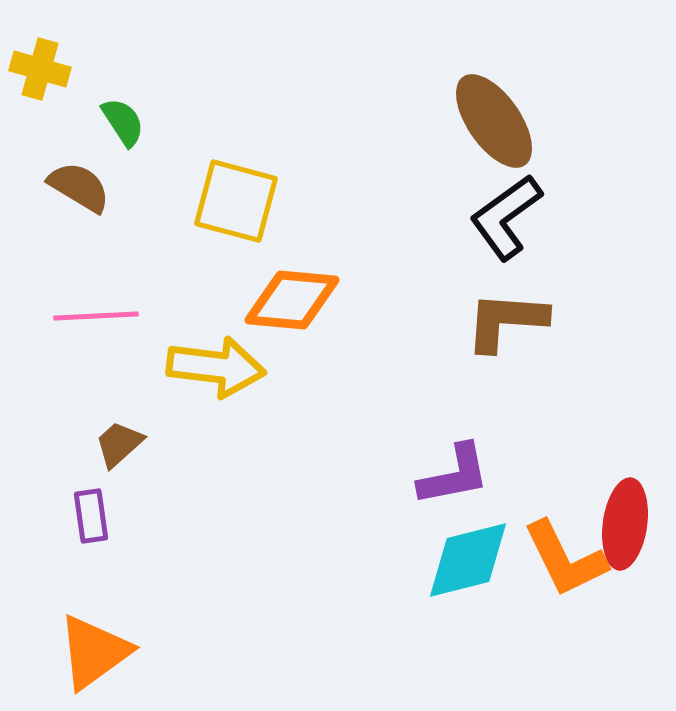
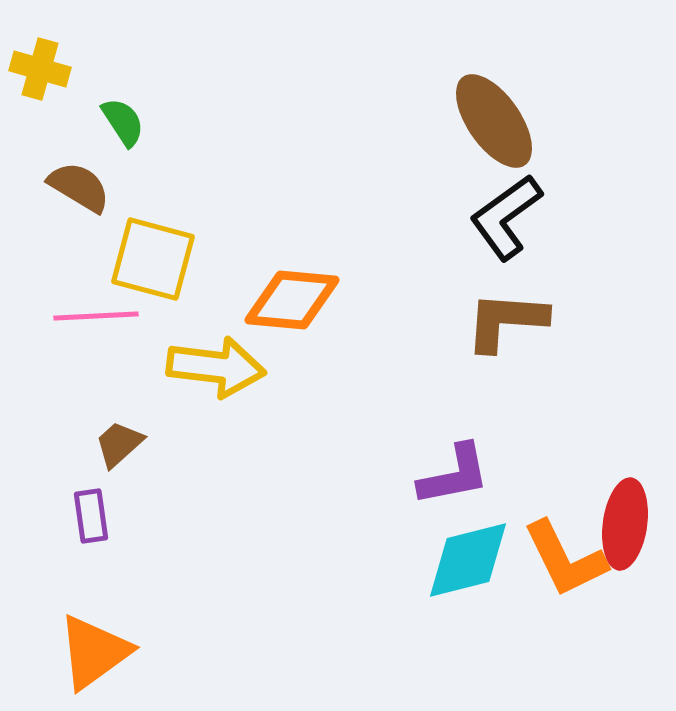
yellow square: moved 83 px left, 58 px down
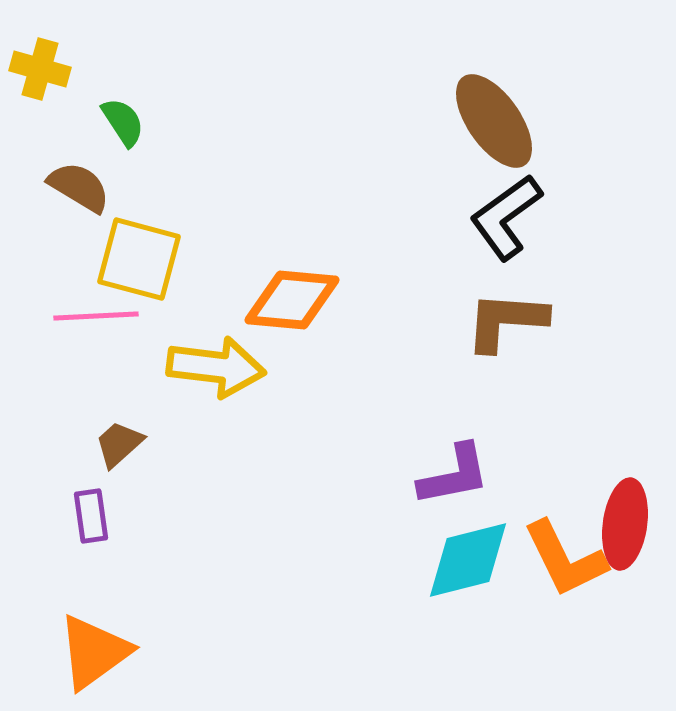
yellow square: moved 14 px left
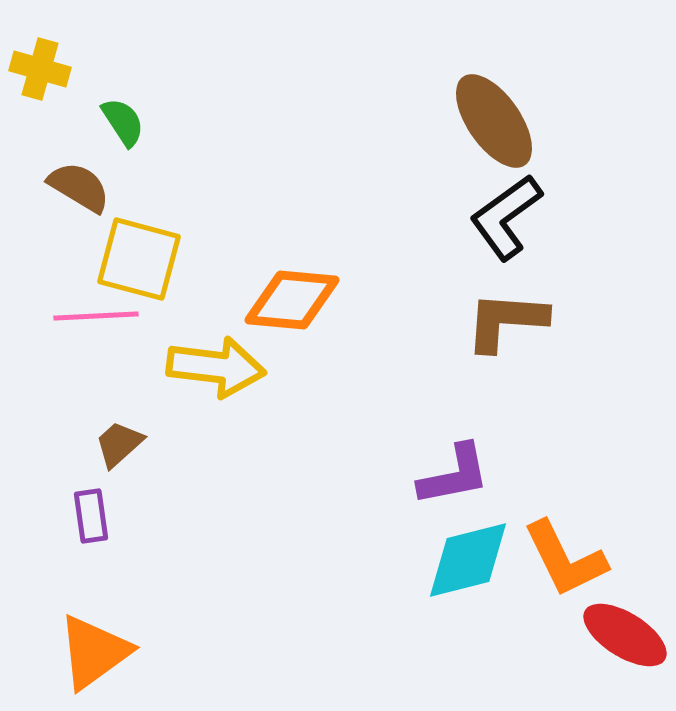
red ellipse: moved 111 px down; rotated 66 degrees counterclockwise
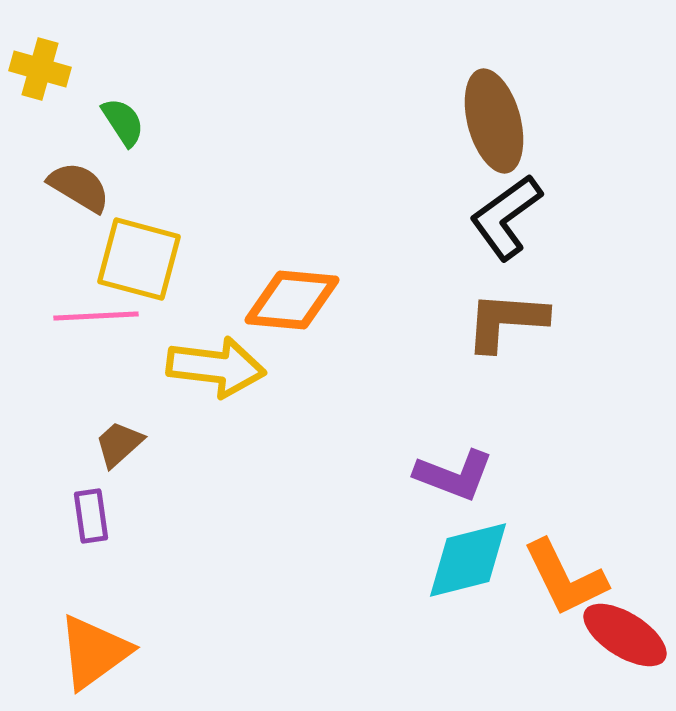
brown ellipse: rotated 20 degrees clockwise
purple L-shape: rotated 32 degrees clockwise
orange L-shape: moved 19 px down
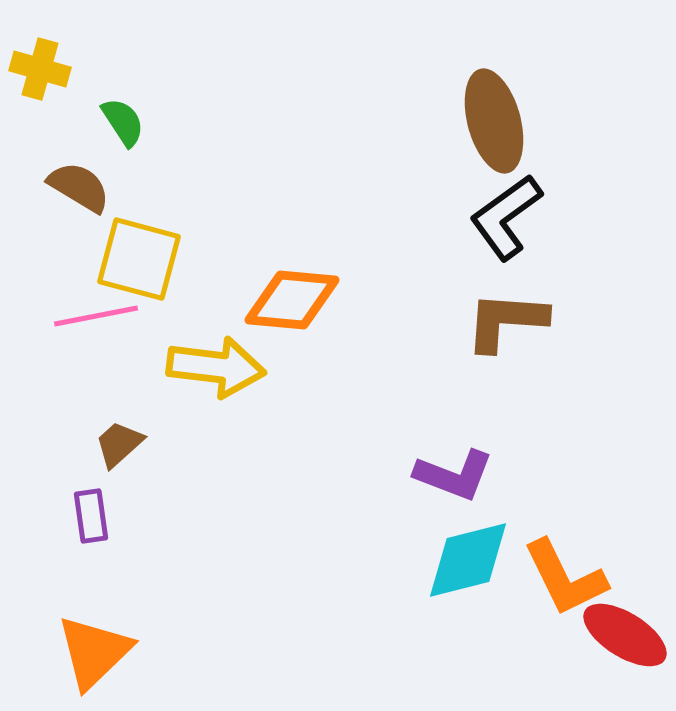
pink line: rotated 8 degrees counterclockwise
orange triangle: rotated 8 degrees counterclockwise
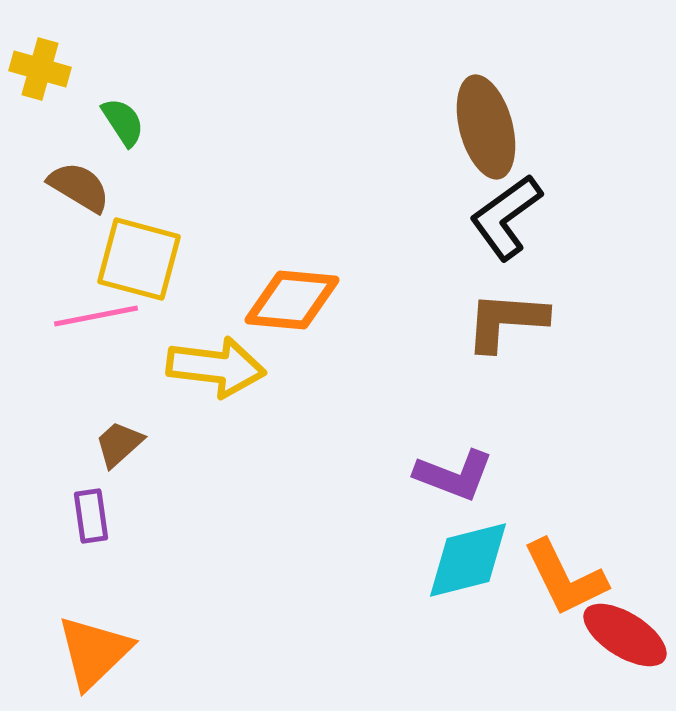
brown ellipse: moved 8 px left, 6 px down
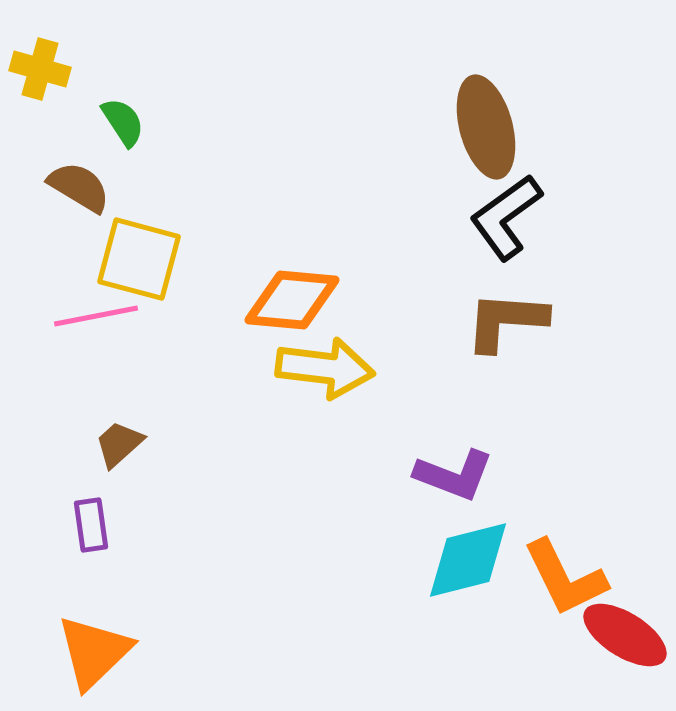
yellow arrow: moved 109 px right, 1 px down
purple rectangle: moved 9 px down
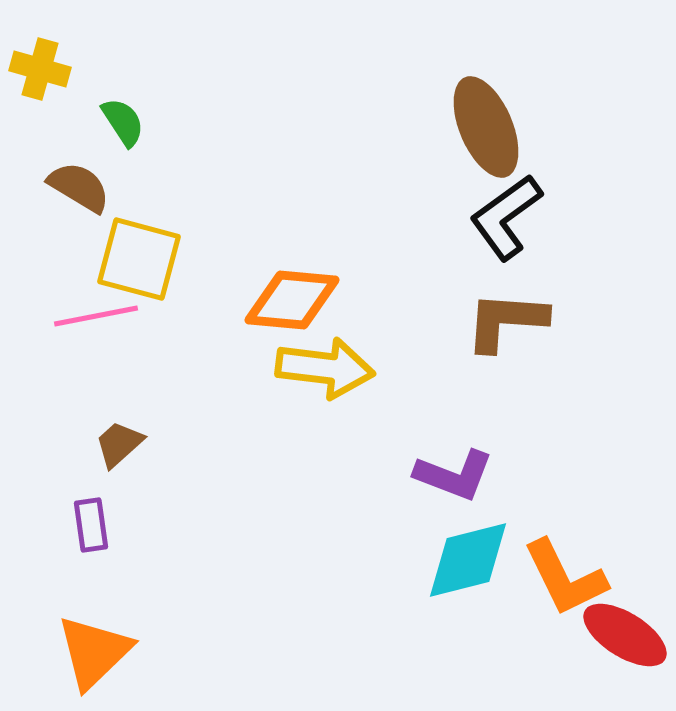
brown ellipse: rotated 8 degrees counterclockwise
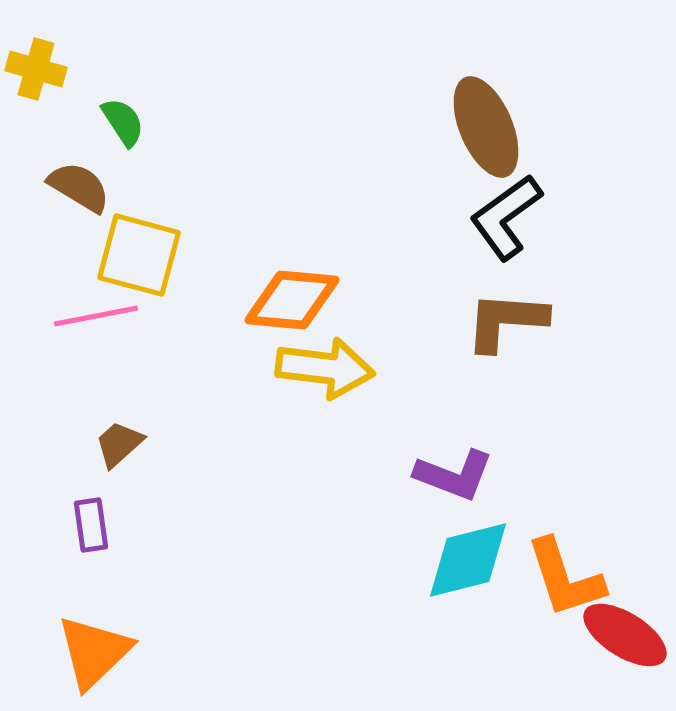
yellow cross: moved 4 px left
yellow square: moved 4 px up
orange L-shape: rotated 8 degrees clockwise
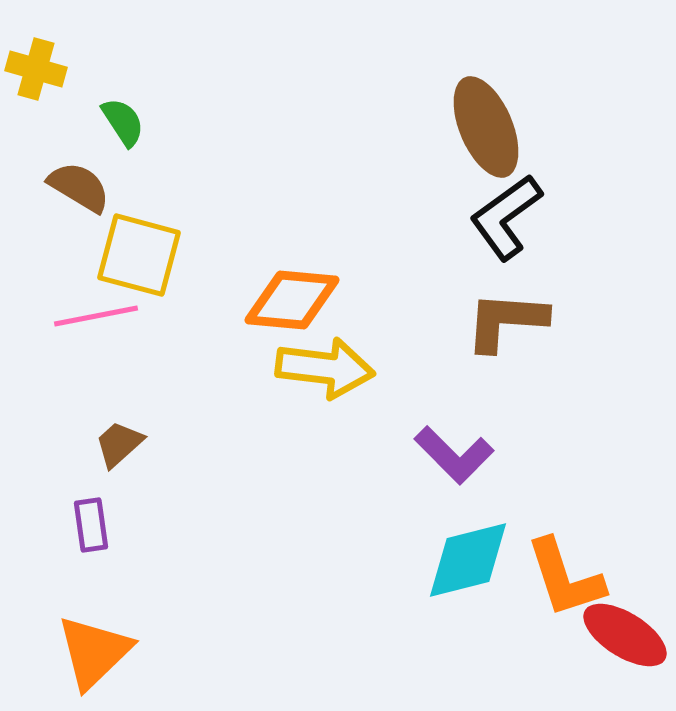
purple L-shape: moved 20 px up; rotated 24 degrees clockwise
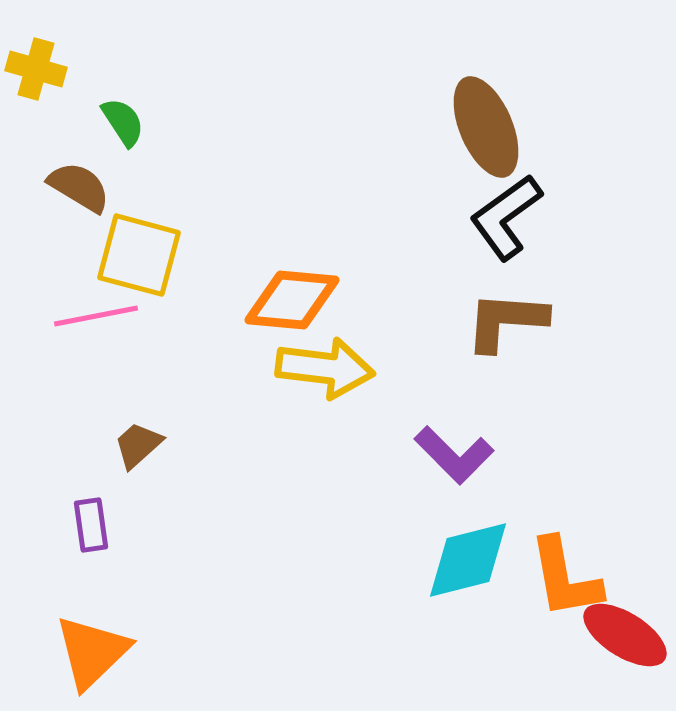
brown trapezoid: moved 19 px right, 1 px down
orange L-shape: rotated 8 degrees clockwise
orange triangle: moved 2 px left
